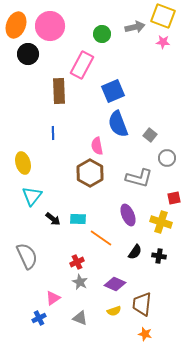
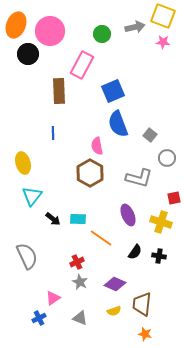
pink circle: moved 5 px down
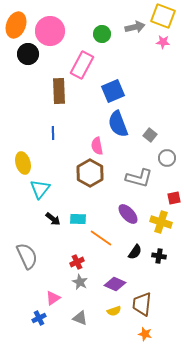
cyan triangle: moved 8 px right, 7 px up
purple ellipse: moved 1 px up; rotated 20 degrees counterclockwise
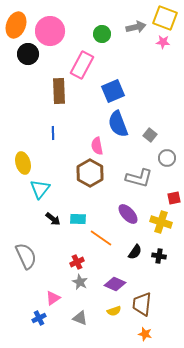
yellow square: moved 2 px right, 2 px down
gray arrow: moved 1 px right
gray semicircle: moved 1 px left
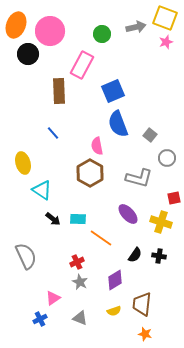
pink star: moved 3 px right; rotated 24 degrees counterclockwise
blue line: rotated 40 degrees counterclockwise
cyan triangle: moved 2 px right, 1 px down; rotated 35 degrees counterclockwise
black semicircle: moved 3 px down
purple diamond: moved 4 px up; rotated 55 degrees counterclockwise
blue cross: moved 1 px right, 1 px down
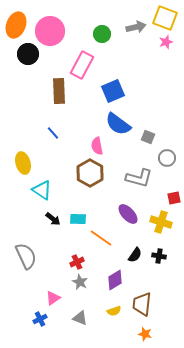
blue semicircle: rotated 32 degrees counterclockwise
gray square: moved 2 px left, 2 px down; rotated 16 degrees counterclockwise
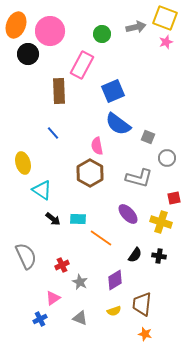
red cross: moved 15 px left, 3 px down
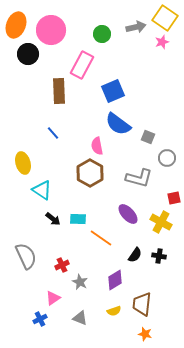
yellow square: rotated 15 degrees clockwise
pink circle: moved 1 px right, 1 px up
pink star: moved 4 px left
yellow cross: rotated 10 degrees clockwise
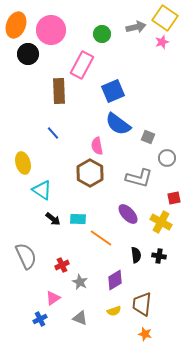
black semicircle: moved 1 px right; rotated 42 degrees counterclockwise
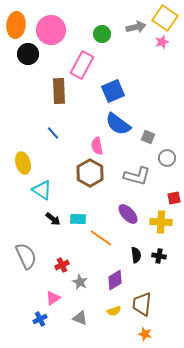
orange ellipse: rotated 15 degrees counterclockwise
gray L-shape: moved 2 px left, 2 px up
yellow cross: rotated 25 degrees counterclockwise
